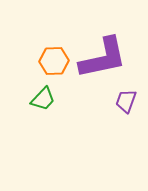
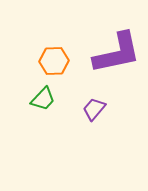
purple L-shape: moved 14 px right, 5 px up
purple trapezoid: moved 32 px left, 8 px down; rotated 20 degrees clockwise
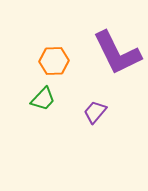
purple L-shape: rotated 76 degrees clockwise
purple trapezoid: moved 1 px right, 3 px down
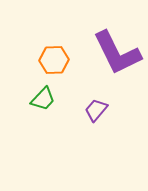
orange hexagon: moved 1 px up
purple trapezoid: moved 1 px right, 2 px up
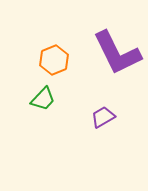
orange hexagon: rotated 20 degrees counterclockwise
purple trapezoid: moved 7 px right, 7 px down; rotated 20 degrees clockwise
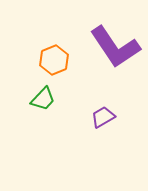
purple L-shape: moved 2 px left, 6 px up; rotated 8 degrees counterclockwise
